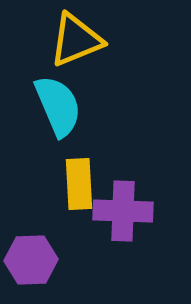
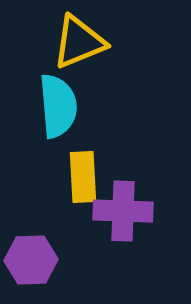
yellow triangle: moved 3 px right, 2 px down
cyan semicircle: rotated 18 degrees clockwise
yellow rectangle: moved 4 px right, 7 px up
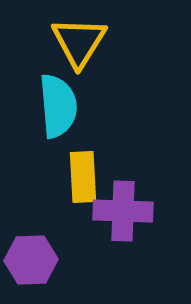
yellow triangle: rotated 36 degrees counterclockwise
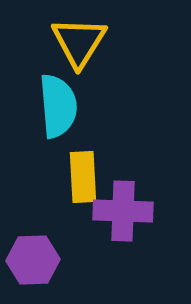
purple hexagon: moved 2 px right
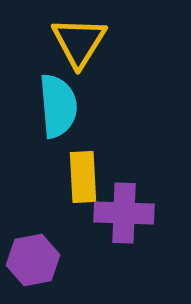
purple cross: moved 1 px right, 2 px down
purple hexagon: rotated 9 degrees counterclockwise
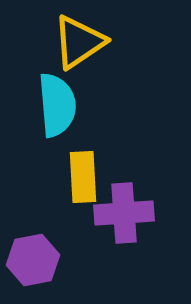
yellow triangle: rotated 24 degrees clockwise
cyan semicircle: moved 1 px left, 1 px up
purple cross: rotated 6 degrees counterclockwise
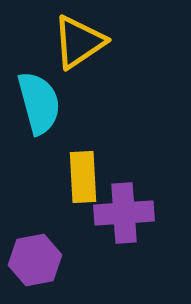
cyan semicircle: moved 18 px left, 2 px up; rotated 10 degrees counterclockwise
purple hexagon: moved 2 px right
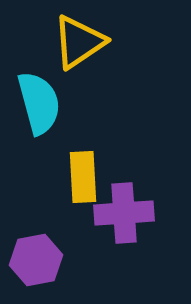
purple hexagon: moved 1 px right
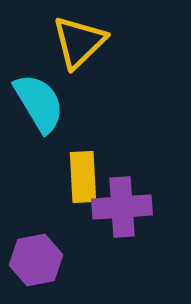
yellow triangle: rotated 10 degrees counterclockwise
cyan semicircle: rotated 16 degrees counterclockwise
purple cross: moved 2 px left, 6 px up
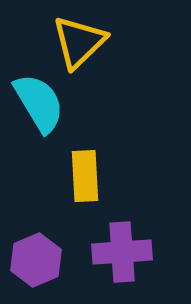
yellow rectangle: moved 2 px right, 1 px up
purple cross: moved 45 px down
purple hexagon: rotated 12 degrees counterclockwise
